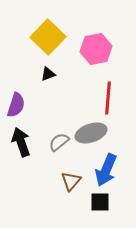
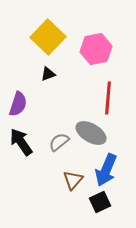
purple semicircle: moved 2 px right, 1 px up
gray ellipse: rotated 48 degrees clockwise
black arrow: rotated 16 degrees counterclockwise
brown triangle: moved 2 px right, 1 px up
black square: rotated 25 degrees counterclockwise
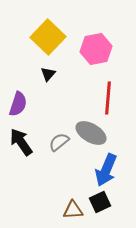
black triangle: rotated 28 degrees counterclockwise
brown triangle: moved 30 px down; rotated 45 degrees clockwise
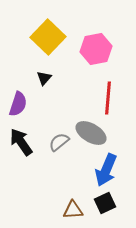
black triangle: moved 4 px left, 4 px down
black square: moved 5 px right, 1 px down
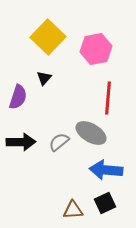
purple semicircle: moved 7 px up
black arrow: rotated 124 degrees clockwise
blue arrow: rotated 72 degrees clockwise
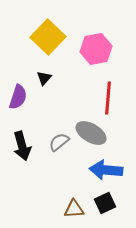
black arrow: moved 1 px right, 4 px down; rotated 76 degrees clockwise
brown triangle: moved 1 px right, 1 px up
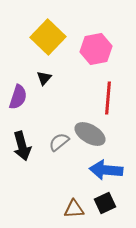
gray ellipse: moved 1 px left, 1 px down
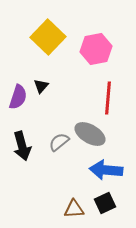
black triangle: moved 3 px left, 8 px down
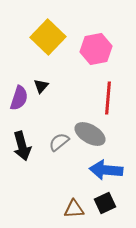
purple semicircle: moved 1 px right, 1 px down
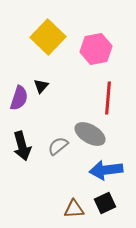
gray semicircle: moved 1 px left, 4 px down
blue arrow: rotated 12 degrees counterclockwise
